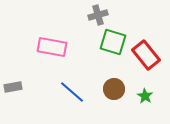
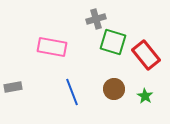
gray cross: moved 2 px left, 4 px down
blue line: rotated 28 degrees clockwise
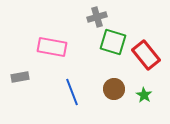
gray cross: moved 1 px right, 2 px up
gray rectangle: moved 7 px right, 10 px up
green star: moved 1 px left, 1 px up
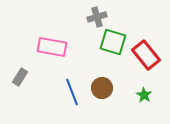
gray rectangle: rotated 48 degrees counterclockwise
brown circle: moved 12 px left, 1 px up
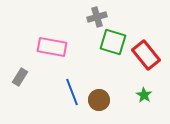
brown circle: moved 3 px left, 12 px down
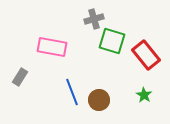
gray cross: moved 3 px left, 2 px down
green square: moved 1 px left, 1 px up
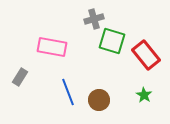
blue line: moved 4 px left
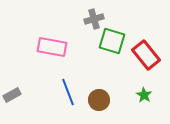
gray rectangle: moved 8 px left, 18 px down; rotated 30 degrees clockwise
